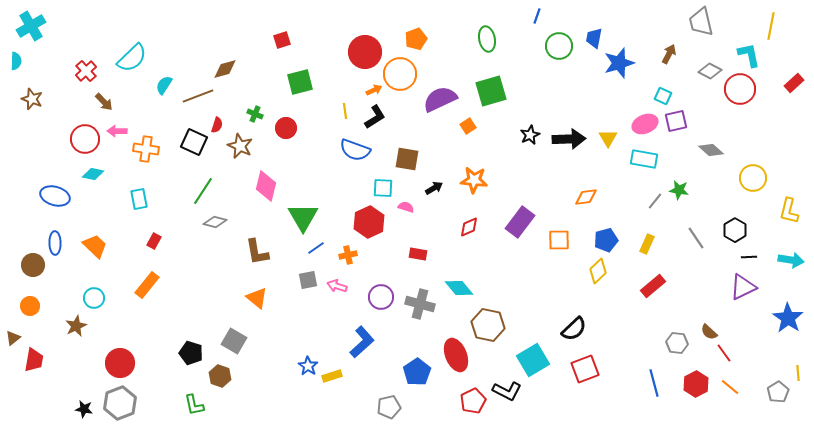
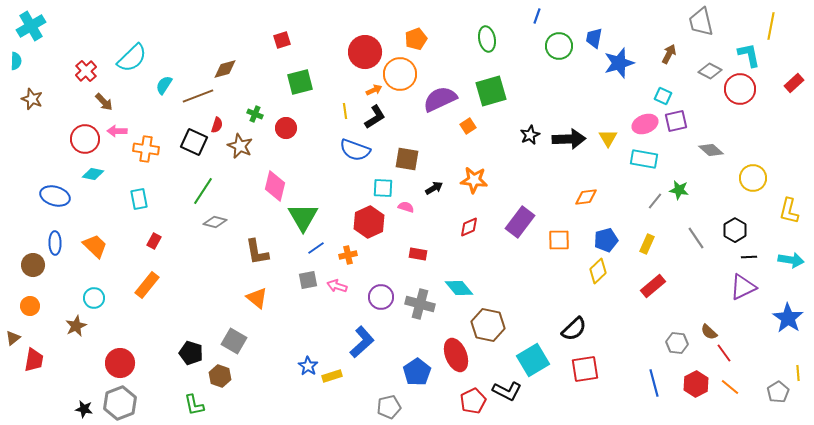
pink diamond at (266, 186): moved 9 px right
red square at (585, 369): rotated 12 degrees clockwise
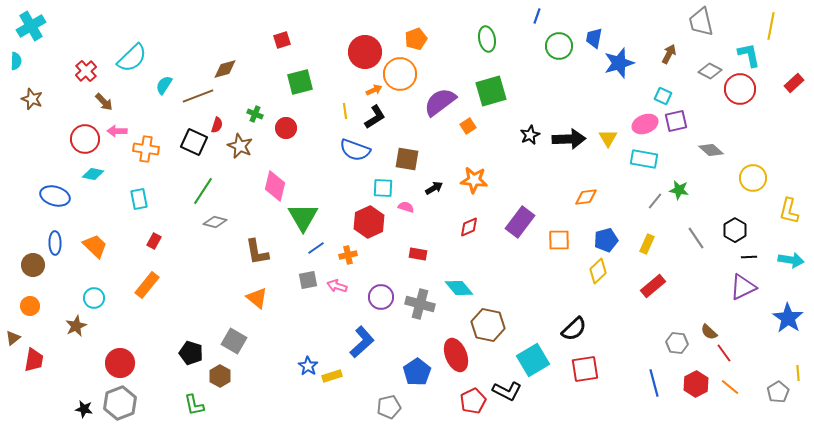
purple semicircle at (440, 99): moved 3 px down; rotated 12 degrees counterclockwise
brown hexagon at (220, 376): rotated 10 degrees clockwise
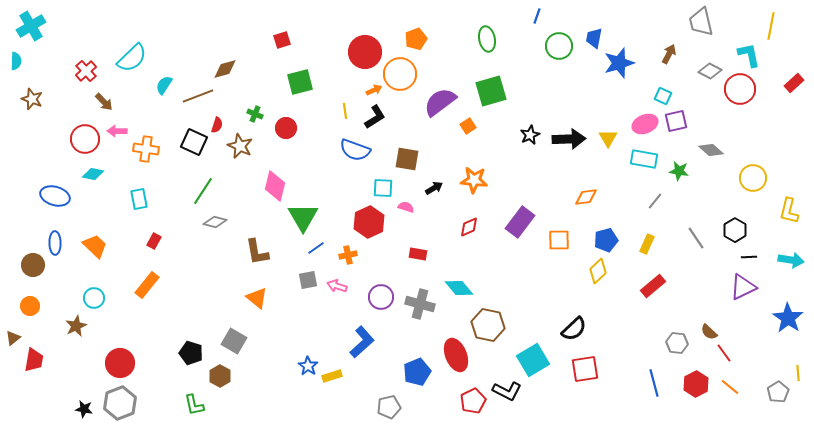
green star at (679, 190): moved 19 px up
blue pentagon at (417, 372): rotated 12 degrees clockwise
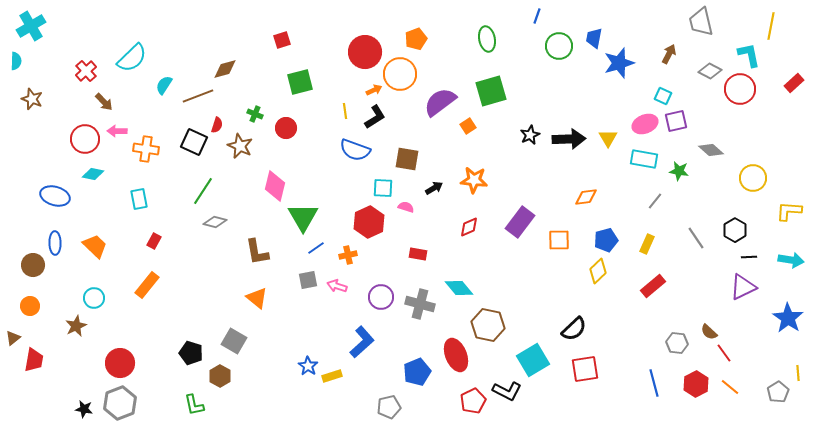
yellow L-shape at (789, 211): rotated 80 degrees clockwise
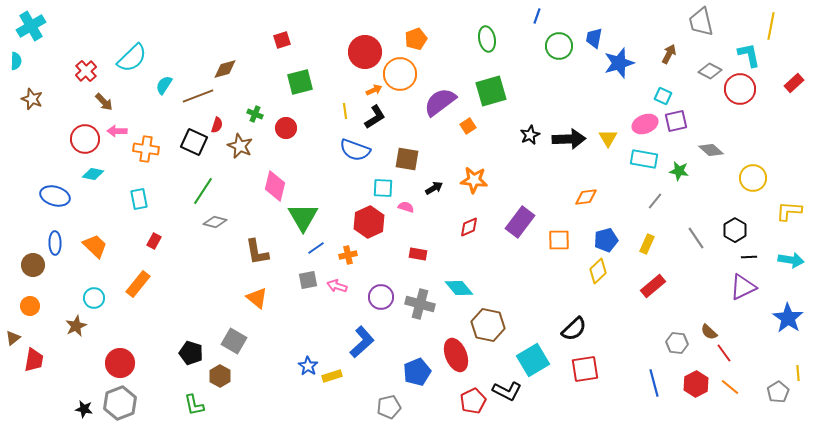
orange rectangle at (147, 285): moved 9 px left, 1 px up
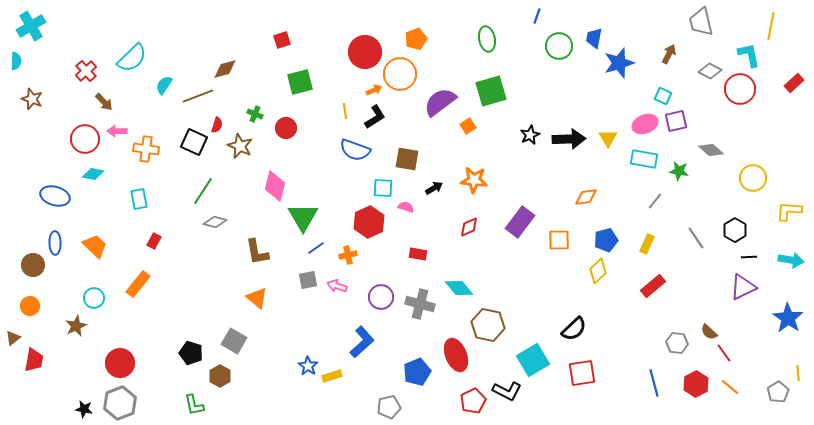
red square at (585, 369): moved 3 px left, 4 px down
